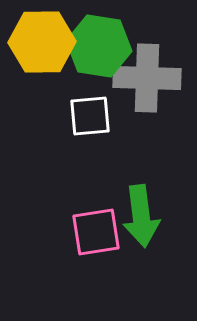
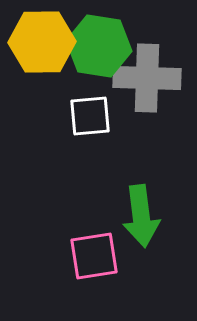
pink square: moved 2 px left, 24 px down
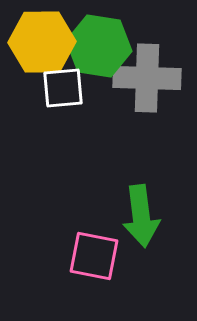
white square: moved 27 px left, 28 px up
pink square: rotated 20 degrees clockwise
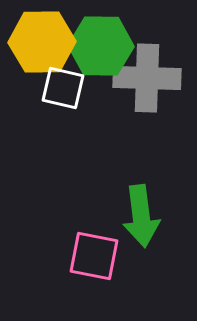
green hexagon: moved 2 px right; rotated 8 degrees counterclockwise
white square: rotated 18 degrees clockwise
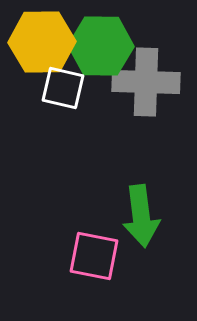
gray cross: moved 1 px left, 4 px down
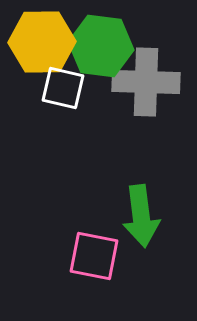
green hexagon: rotated 6 degrees clockwise
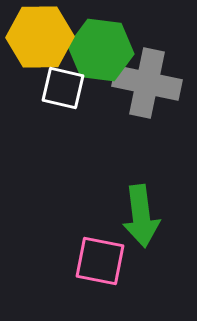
yellow hexagon: moved 2 px left, 5 px up
green hexagon: moved 4 px down
gray cross: moved 1 px right, 1 px down; rotated 10 degrees clockwise
pink square: moved 6 px right, 5 px down
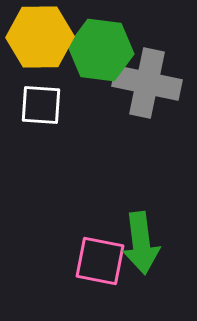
white square: moved 22 px left, 17 px down; rotated 9 degrees counterclockwise
green arrow: moved 27 px down
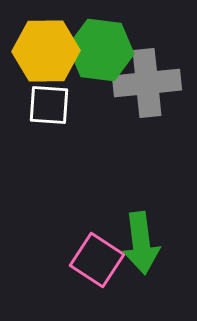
yellow hexagon: moved 6 px right, 14 px down
gray cross: rotated 18 degrees counterclockwise
white square: moved 8 px right
pink square: moved 3 px left, 1 px up; rotated 22 degrees clockwise
